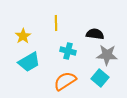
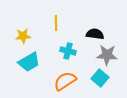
yellow star: rotated 28 degrees clockwise
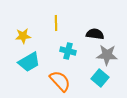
orange semicircle: moved 5 px left; rotated 80 degrees clockwise
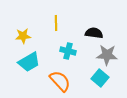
black semicircle: moved 1 px left, 1 px up
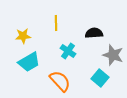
black semicircle: rotated 12 degrees counterclockwise
cyan cross: rotated 21 degrees clockwise
gray star: moved 6 px right; rotated 15 degrees clockwise
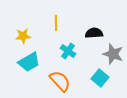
gray star: moved 1 px up
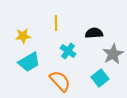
gray star: rotated 25 degrees clockwise
cyan square: rotated 12 degrees clockwise
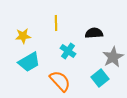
gray star: moved 3 px down
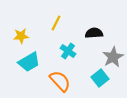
yellow line: rotated 28 degrees clockwise
yellow star: moved 2 px left
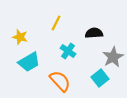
yellow star: moved 1 px left, 1 px down; rotated 21 degrees clockwise
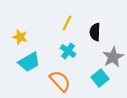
yellow line: moved 11 px right
black semicircle: moved 1 px right, 1 px up; rotated 84 degrees counterclockwise
